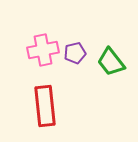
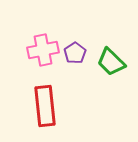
purple pentagon: rotated 20 degrees counterclockwise
green trapezoid: rotated 8 degrees counterclockwise
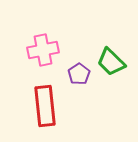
purple pentagon: moved 4 px right, 21 px down
